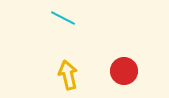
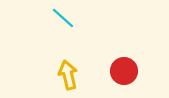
cyan line: rotated 15 degrees clockwise
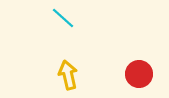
red circle: moved 15 px right, 3 px down
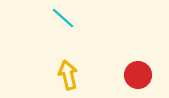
red circle: moved 1 px left, 1 px down
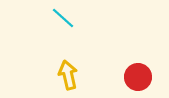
red circle: moved 2 px down
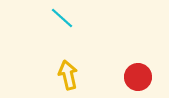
cyan line: moved 1 px left
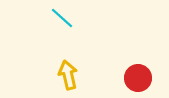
red circle: moved 1 px down
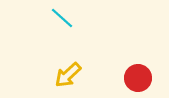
yellow arrow: rotated 120 degrees counterclockwise
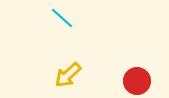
red circle: moved 1 px left, 3 px down
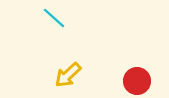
cyan line: moved 8 px left
